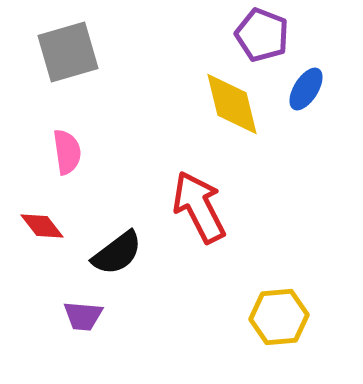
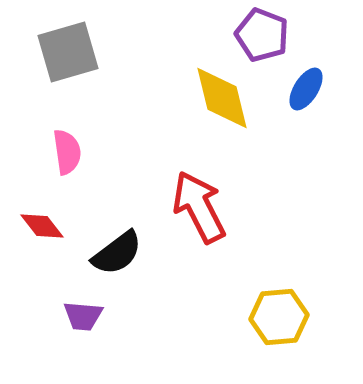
yellow diamond: moved 10 px left, 6 px up
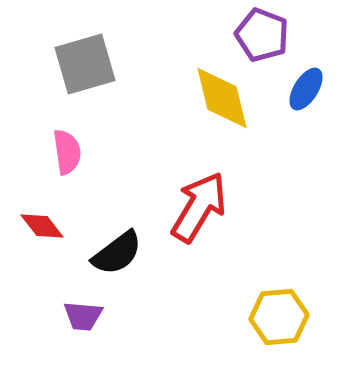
gray square: moved 17 px right, 12 px down
red arrow: rotated 58 degrees clockwise
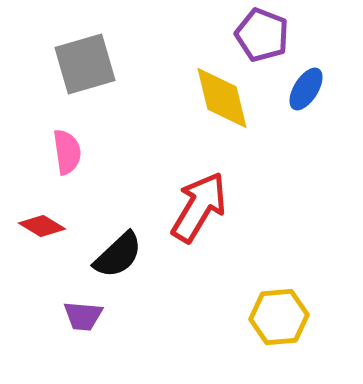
red diamond: rotated 21 degrees counterclockwise
black semicircle: moved 1 px right, 2 px down; rotated 6 degrees counterclockwise
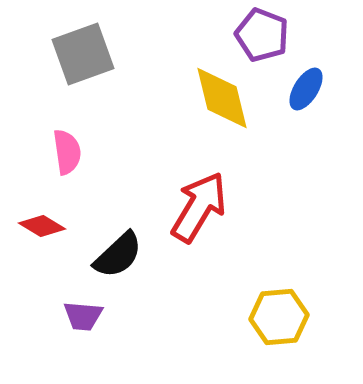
gray square: moved 2 px left, 10 px up; rotated 4 degrees counterclockwise
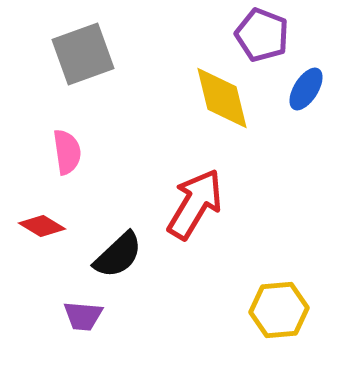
red arrow: moved 4 px left, 3 px up
yellow hexagon: moved 7 px up
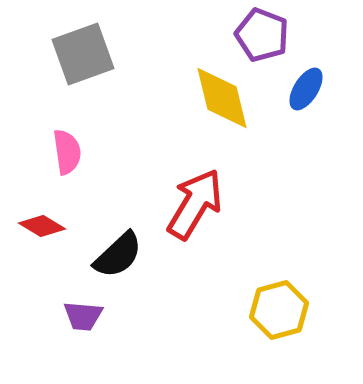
yellow hexagon: rotated 10 degrees counterclockwise
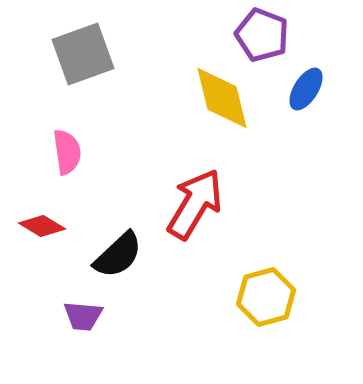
yellow hexagon: moved 13 px left, 13 px up
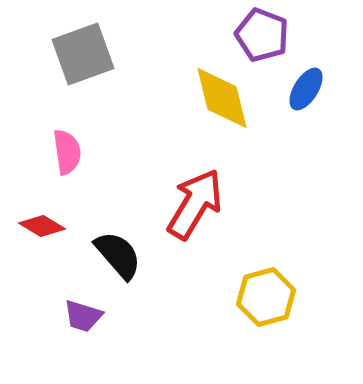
black semicircle: rotated 88 degrees counterclockwise
purple trapezoid: rotated 12 degrees clockwise
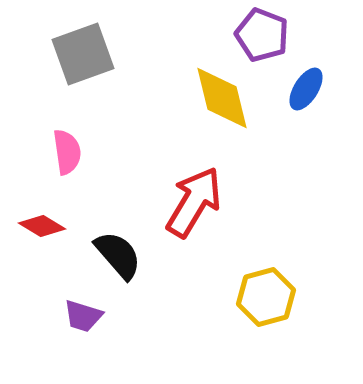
red arrow: moved 1 px left, 2 px up
